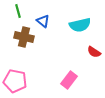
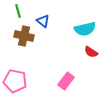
cyan semicircle: moved 5 px right, 4 px down
brown cross: moved 1 px up
red semicircle: moved 3 px left
pink rectangle: moved 3 px left, 1 px down
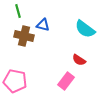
blue triangle: moved 4 px down; rotated 24 degrees counterclockwise
cyan semicircle: rotated 50 degrees clockwise
red semicircle: moved 12 px left, 8 px down
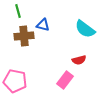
brown cross: rotated 18 degrees counterclockwise
red semicircle: rotated 48 degrees counterclockwise
pink rectangle: moved 1 px left, 1 px up
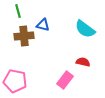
red semicircle: moved 4 px right, 2 px down; rotated 152 degrees counterclockwise
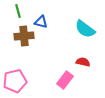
blue triangle: moved 2 px left, 3 px up
pink pentagon: rotated 25 degrees counterclockwise
